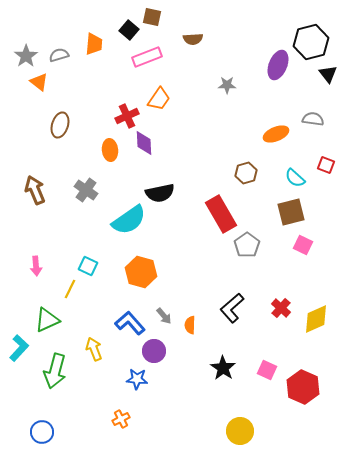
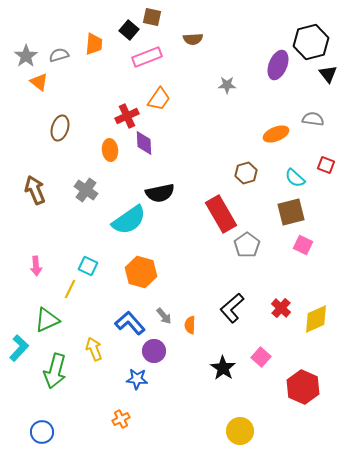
brown ellipse at (60, 125): moved 3 px down
pink square at (267, 370): moved 6 px left, 13 px up; rotated 18 degrees clockwise
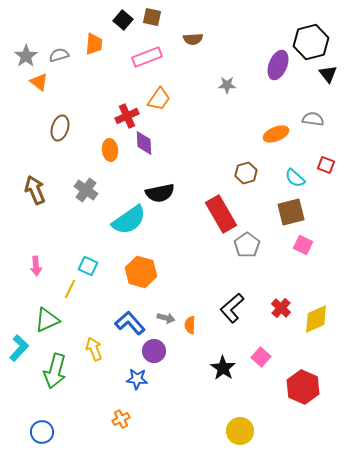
black square at (129, 30): moved 6 px left, 10 px up
gray arrow at (164, 316): moved 2 px right, 2 px down; rotated 36 degrees counterclockwise
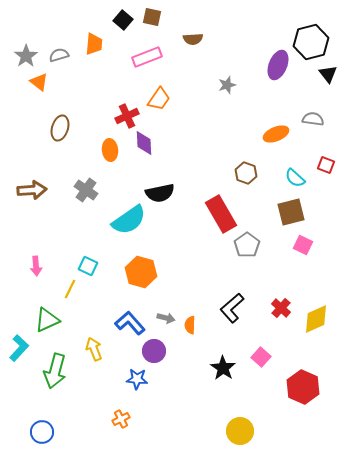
gray star at (227, 85): rotated 18 degrees counterclockwise
brown hexagon at (246, 173): rotated 25 degrees counterclockwise
brown arrow at (35, 190): moved 3 px left; rotated 108 degrees clockwise
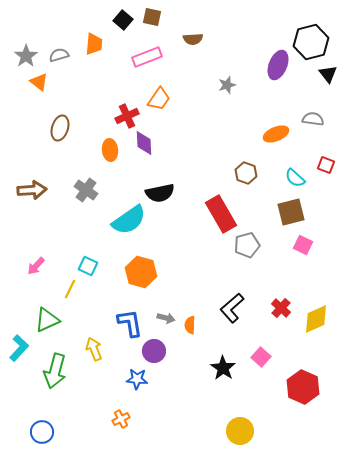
gray pentagon at (247, 245): rotated 20 degrees clockwise
pink arrow at (36, 266): rotated 48 degrees clockwise
blue L-shape at (130, 323): rotated 32 degrees clockwise
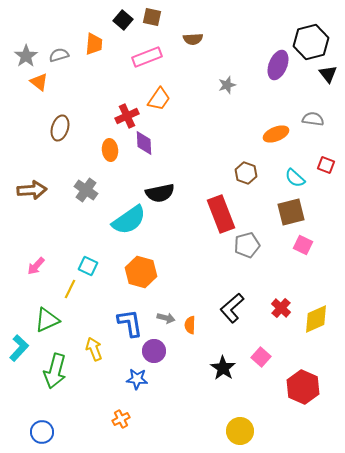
red rectangle at (221, 214): rotated 9 degrees clockwise
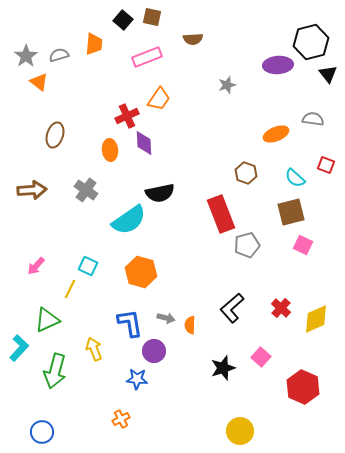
purple ellipse at (278, 65): rotated 64 degrees clockwise
brown ellipse at (60, 128): moved 5 px left, 7 px down
black star at (223, 368): rotated 20 degrees clockwise
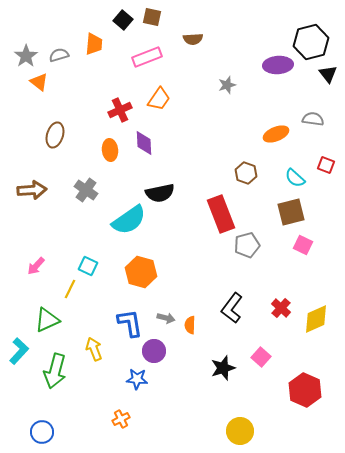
red cross at (127, 116): moved 7 px left, 6 px up
black L-shape at (232, 308): rotated 12 degrees counterclockwise
cyan L-shape at (19, 348): moved 3 px down
red hexagon at (303, 387): moved 2 px right, 3 px down
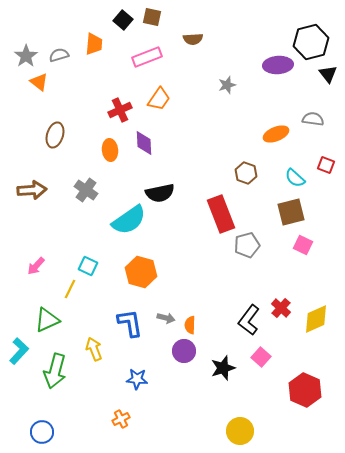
black L-shape at (232, 308): moved 17 px right, 12 px down
purple circle at (154, 351): moved 30 px right
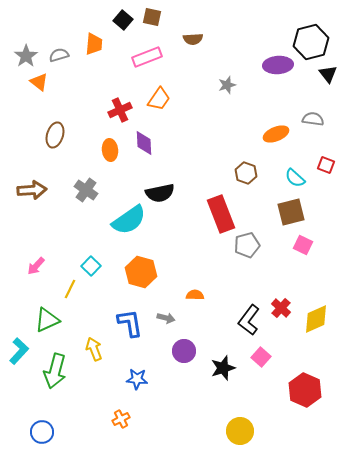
cyan square at (88, 266): moved 3 px right; rotated 18 degrees clockwise
orange semicircle at (190, 325): moved 5 px right, 30 px up; rotated 90 degrees clockwise
